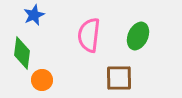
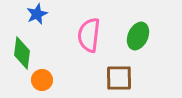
blue star: moved 3 px right, 1 px up
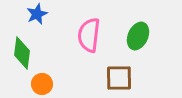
orange circle: moved 4 px down
